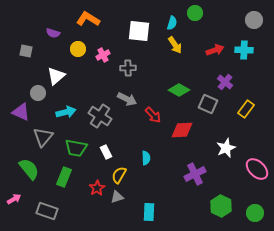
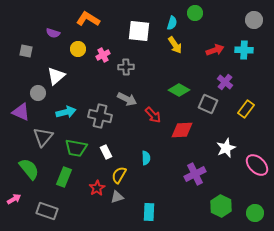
gray cross at (128, 68): moved 2 px left, 1 px up
gray cross at (100, 116): rotated 20 degrees counterclockwise
pink ellipse at (257, 169): moved 4 px up
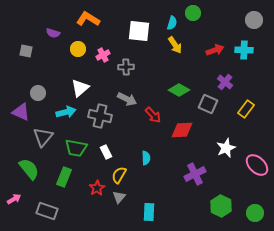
green circle at (195, 13): moved 2 px left
white triangle at (56, 76): moved 24 px right, 12 px down
gray triangle at (117, 197): moved 2 px right; rotated 32 degrees counterclockwise
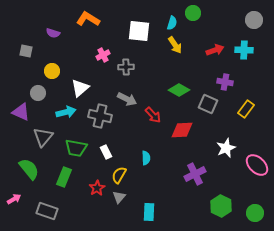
yellow circle at (78, 49): moved 26 px left, 22 px down
purple cross at (225, 82): rotated 28 degrees counterclockwise
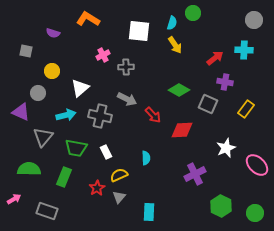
red arrow at (215, 50): moved 8 px down; rotated 18 degrees counterclockwise
cyan arrow at (66, 112): moved 3 px down
green semicircle at (29, 169): rotated 50 degrees counterclockwise
yellow semicircle at (119, 175): rotated 36 degrees clockwise
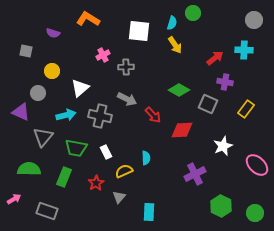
white star at (226, 148): moved 3 px left, 2 px up
yellow semicircle at (119, 175): moved 5 px right, 4 px up
red star at (97, 188): moved 1 px left, 5 px up
